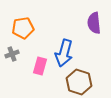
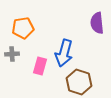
purple semicircle: moved 3 px right
gray cross: rotated 16 degrees clockwise
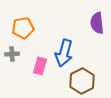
brown hexagon: moved 3 px right, 1 px up; rotated 15 degrees clockwise
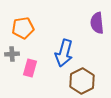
pink rectangle: moved 10 px left, 2 px down
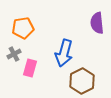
gray cross: moved 2 px right; rotated 24 degrees counterclockwise
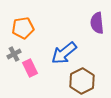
blue arrow: rotated 36 degrees clockwise
pink rectangle: rotated 42 degrees counterclockwise
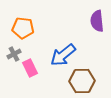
purple semicircle: moved 2 px up
orange pentagon: rotated 15 degrees clockwise
blue arrow: moved 1 px left, 2 px down
brown hexagon: rotated 25 degrees clockwise
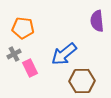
blue arrow: moved 1 px right, 1 px up
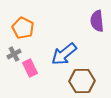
orange pentagon: rotated 20 degrees clockwise
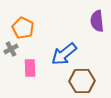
gray cross: moved 3 px left, 5 px up
pink rectangle: rotated 24 degrees clockwise
